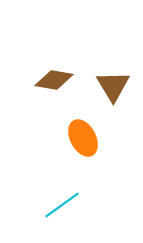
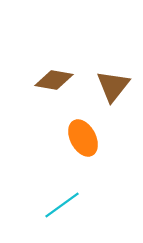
brown triangle: rotated 9 degrees clockwise
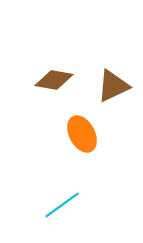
brown triangle: rotated 27 degrees clockwise
orange ellipse: moved 1 px left, 4 px up
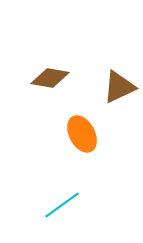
brown diamond: moved 4 px left, 2 px up
brown triangle: moved 6 px right, 1 px down
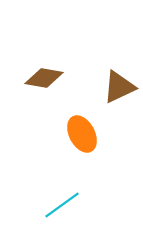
brown diamond: moved 6 px left
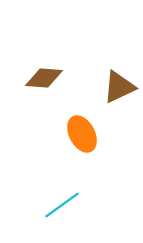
brown diamond: rotated 6 degrees counterclockwise
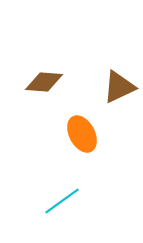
brown diamond: moved 4 px down
cyan line: moved 4 px up
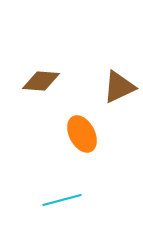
brown diamond: moved 3 px left, 1 px up
cyan line: moved 1 px up; rotated 21 degrees clockwise
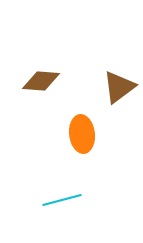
brown triangle: rotated 12 degrees counterclockwise
orange ellipse: rotated 21 degrees clockwise
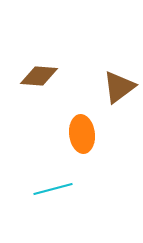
brown diamond: moved 2 px left, 5 px up
cyan line: moved 9 px left, 11 px up
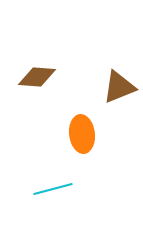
brown diamond: moved 2 px left, 1 px down
brown triangle: rotated 15 degrees clockwise
